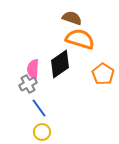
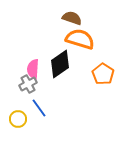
yellow circle: moved 24 px left, 13 px up
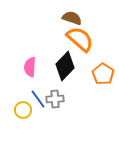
orange semicircle: rotated 24 degrees clockwise
black diamond: moved 5 px right, 2 px down; rotated 12 degrees counterclockwise
pink semicircle: moved 3 px left, 2 px up
gray cross: moved 27 px right, 15 px down; rotated 24 degrees clockwise
blue line: moved 1 px left, 9 px up
yellow circle: moved 5 px right, 9 px up
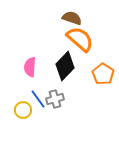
gray cross: rotated 12 degrees counterclockwise
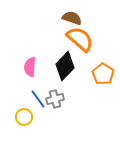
yellow circle: moved 1 px right, 7 px down
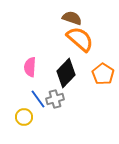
black diamond: moved 1 px right, 7 px down
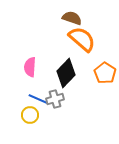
orange semicircle: moved 2 px right
orange pentagon: moved 2 px right, 1 px up
blue line: rotated 30 degrees counterclockwise
yellow circle: moved 6 px right, 2 px up
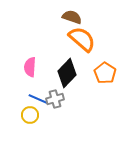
brown semicircle: moved 1 px up
black diamond: moved 1 px right
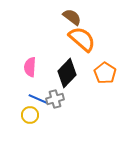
brown semicircle: rotated 18 degrees clockwise
